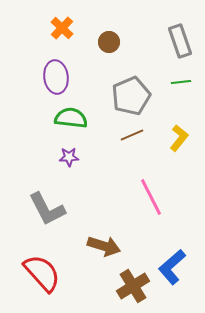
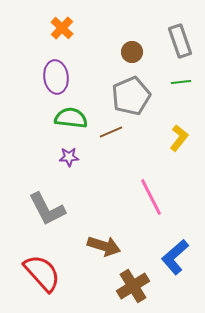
brown circle: moved 23 px right, 10 px down
brown line: moved 21 px left, 3 px up
blue L-shape: moved 3 px right, 10 px up
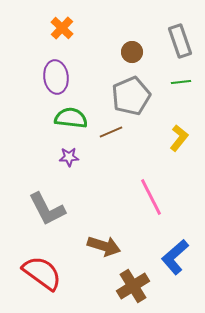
red semicircle: rotated 12 degrees counterclockwise
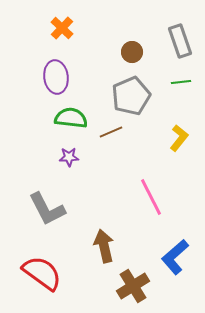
brown arrow: rotated 120 degrees counterclockwise
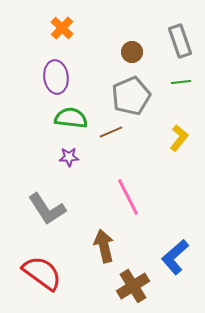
pink line: moved 23 px left
gray L-shape: rotated 6 degrees counterclockwise
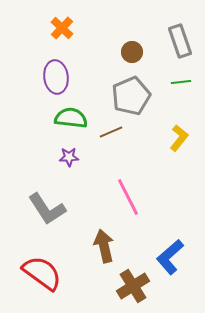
blue L-shape: moved 5 px left
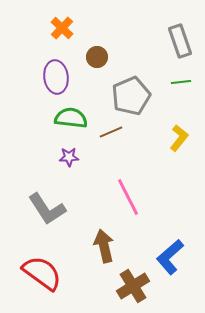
brown circle: moved 35 px left, 5 px down
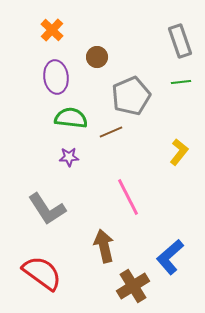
orange cross: moved 10 px left, 2 px down
yellow L-shape: moved 14 px down
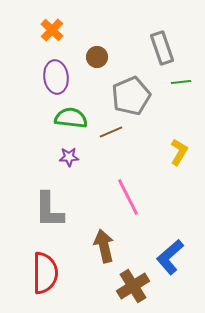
gray rectangle: moved 18 px left, 7 px down
yellow L-shape: rotated 8 degrees counterclockwise
gray L-shape: moved 2 px right, 1 px down; rotated 33 degrees clockwise
red semicircle: moved 3 px right; rotated 54 degrees clockwise
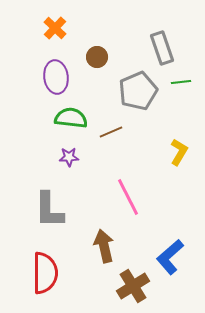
orange cross: moved 3 px right, 2 px up
gray pentagon: moved 7 px right, 5 px up
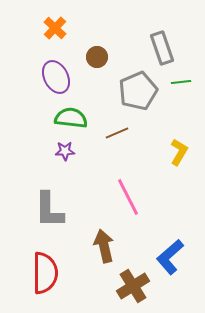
purple ellipse: rotated 20 degrees counterclockwise
brown line: moved 6 px right, 1 px down
purple star: moved 4 px left, 6 px up
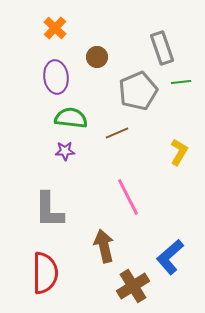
purple ellipse: rotated 20 degrees clockwise
